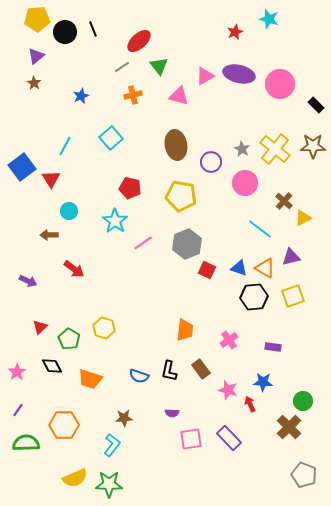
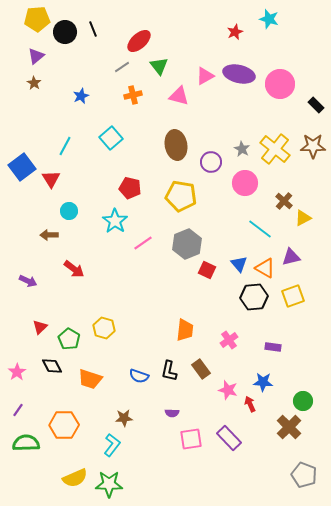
blue triangle at (239, 268): moved 4 px up; rotated 30 degrees clockwise
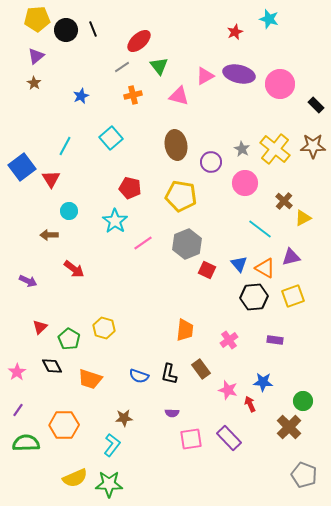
black circle at (65, 32): moved 1 px right, 2 px up
purple rectangle at (273, 347): moved 2 px right, 7 px up
black L-shape at (169, 371): moved 3 px down
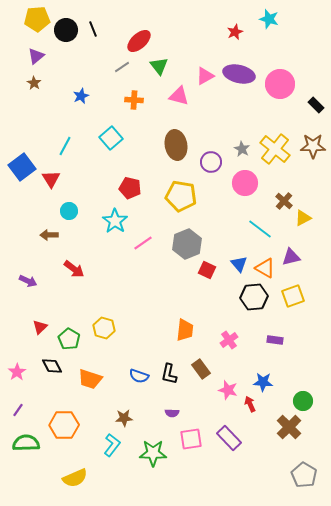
orange cross at (133, 95): moved 1 px right, 5 px down; rotated 18 degrees clockwise
gray pentagon at (304, 475): rotated 10 degrees clockwise
green star at (109, 484): moved 44 px right, 31 px up
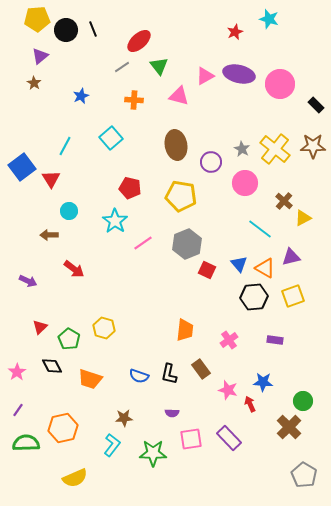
purple triangle at (36, 56): moved 4 px right
orange hexagon at (64, 425): moved 1 px left, 3 px down; rotated 12 degrees counterclockwise
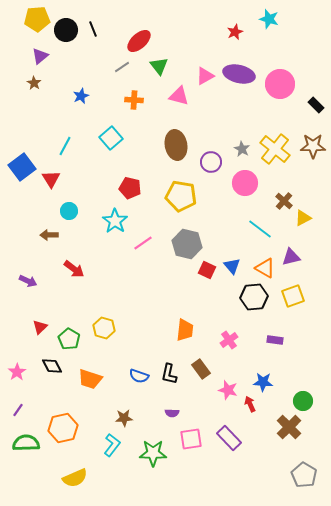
gray hexagon at (187, 244): rotated 24 degrees counterclockwise
blue triangle at (239, 264): moved 7 px left, 2 px down
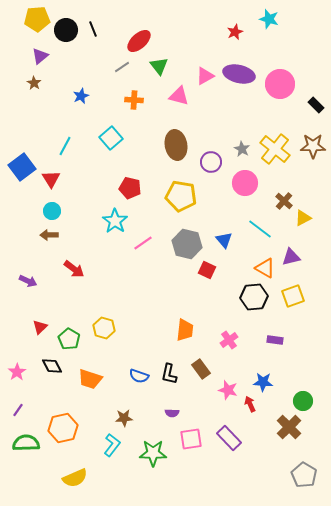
cyan circle at (69, 211): moved 17 px left
blue triangle at (232, 266): moved 8 px left, 26 px up
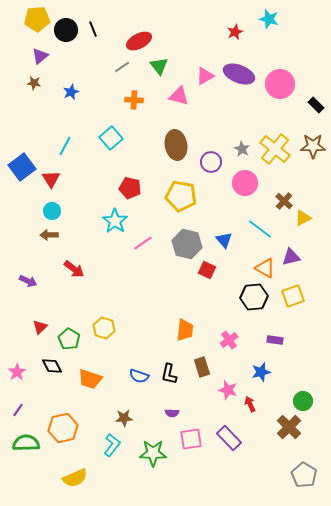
red ellipse at (139, 41): rotated 15 degrees clockwise
purple ellipse at (239, 74): rotated 8 degrees clockwise
brown star at (34, 83): rotated 24 degrees counterclockwise
blue star at (81, 96): moved 10 px left, 4 px up
brown rectangle at (201, 369): moved 1 px right, 2 px up; rotated 18 degrees clockwise
blue star at (263, 382): moved 2 px left, 10 px up; rotated 18 degrees counterclockwise
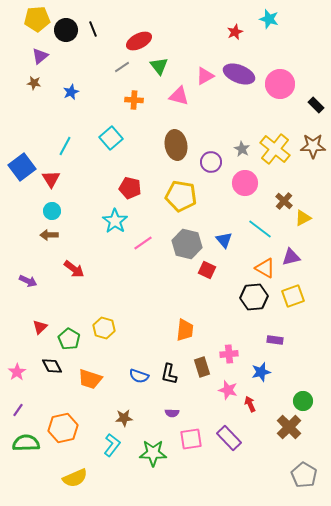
pink cross at (229, 340): moved 14 px down; rotated 30 degrees clockwise
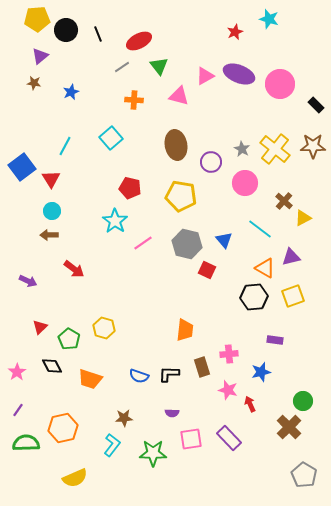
black line at (93, 29): moved 5 px right, 5 px down
black L-shape at (169, 374): rotated 80 degrees clockwise
